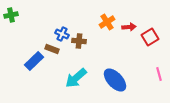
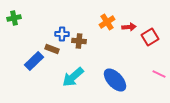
green cross: moved 3 px right, 3 px down
blue cross: rotated 24 degrees counterclockwise
pink line: rotated 48 degrees counterclockwise
cyan arrow: moved 3 px left, 1 px up
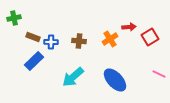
orange cross: moved 3 px right, 17 px down
blue cross: moved 11 px left, 8 px down
brown rectangle: moved 19 px left, 12 px up
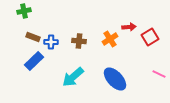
green cross: moved 10 px right, 7 px up
blue ellipse: moved 1 px up
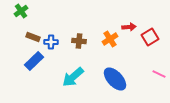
green cross: moved 3 px left; rotated 24 degrees counterclockwise
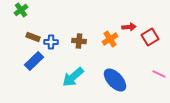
green cross: moved 1 px up
blue ellipse: moved 1 px down
